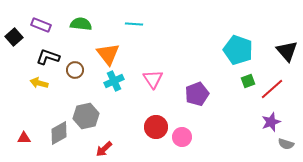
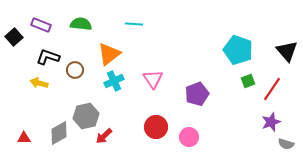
orange triangle: moved 1 px right; rotated 30 degrees clockwise
red line: rotated 15 degrees counterclockwise
pink circle: moved 7 px right
red arrow: moved 13 px up
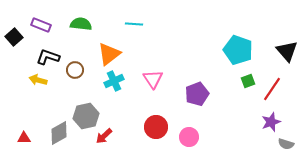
yellow arrow: moved 1 px left, 3 px up
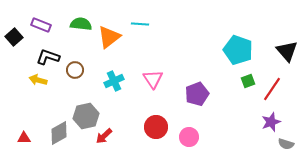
cyan line: moved 6 px right
orange triangle: moved 17 px up
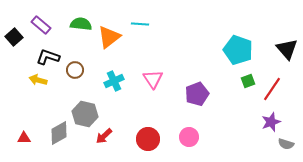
purple rectangle: rotated 18 degrees clockwise
black triangle: moved 2 px up
gray hexagon: moved 1 px left, 2 px up; rotated 25 degrees clockwise
red circle: moved 8 px left, 12 px down
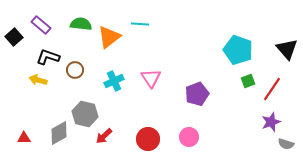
pink triangle: moved 2 px left, 1 px up
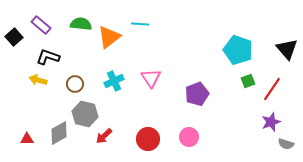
brown circle: moved 14 px down
red triangle: moved 3 px right, 1 px down
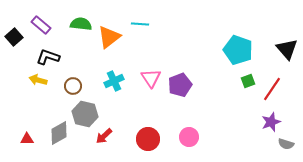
brown circle: moved 2 px left, 2 px down
purple pentagon: moved 17 px left, 9 px up
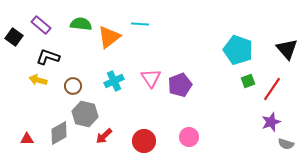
black square: rotated 12 degrees counterclockwise
red circle: moved 4 px left, 2 px down
